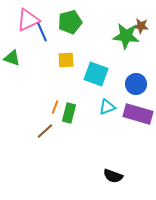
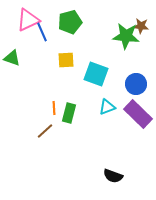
orange line: moved 1 px left, 1 px down; rotated 24 degrees counterclockwise
purple rectangle: rotated 28 degrees clockwise
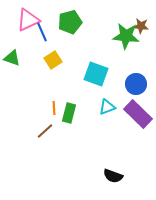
yellow square: moved 13 px left; rotated 30 degrees counterclockwise
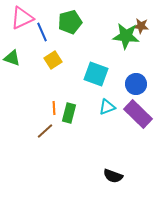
pink triangle: moved 6 px left, 2 px up
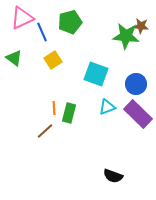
green triangle: moved 2 px right; rotated 18 degrees clockwise
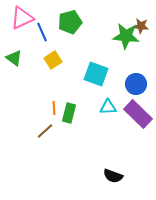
cyan triangle: moved 1 px right; rotated 18 degrees clockwise
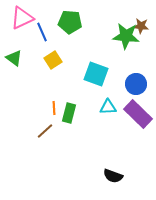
green pentagon: rotated 20 degrees clockwise
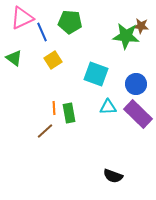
green rectangle: rotated 24 degrees counterclockwise
